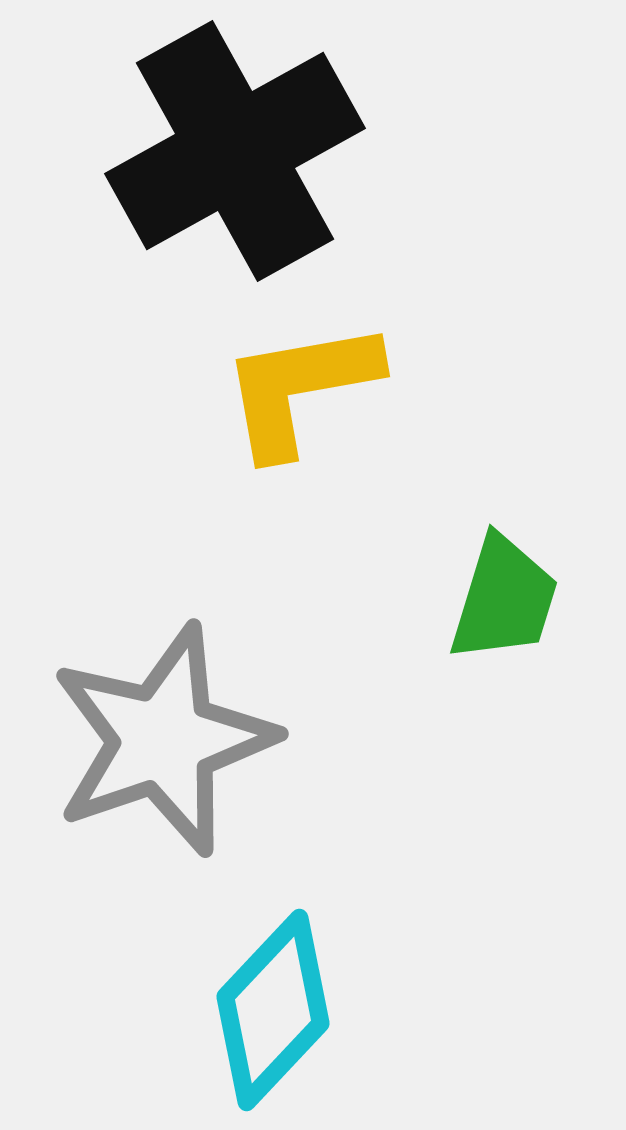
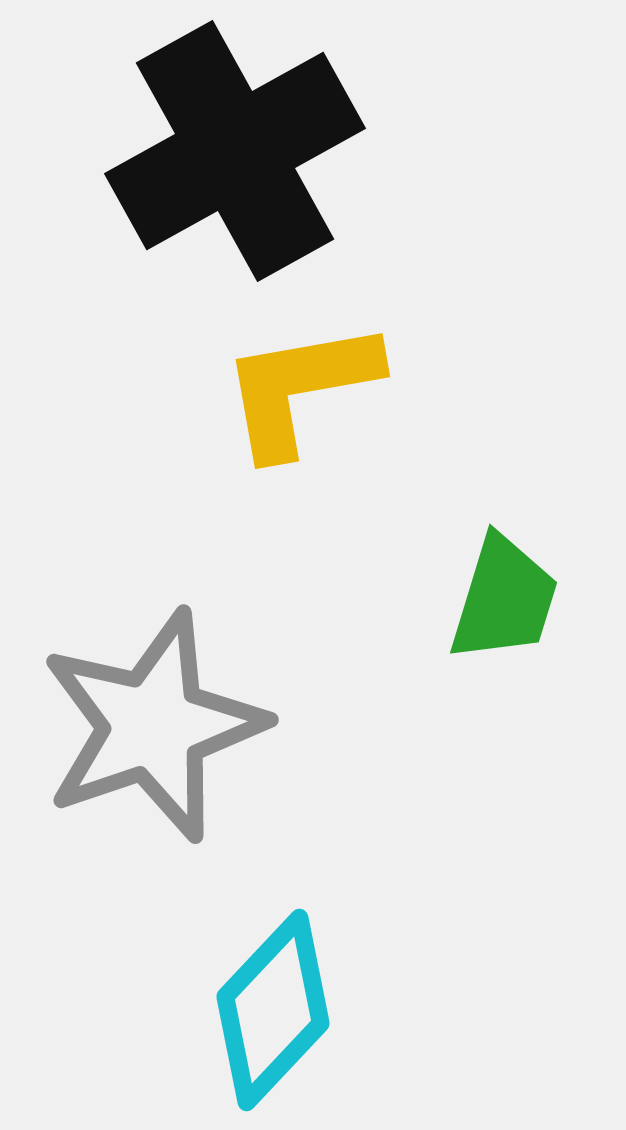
gray star: moved 10 px left, 14 px up
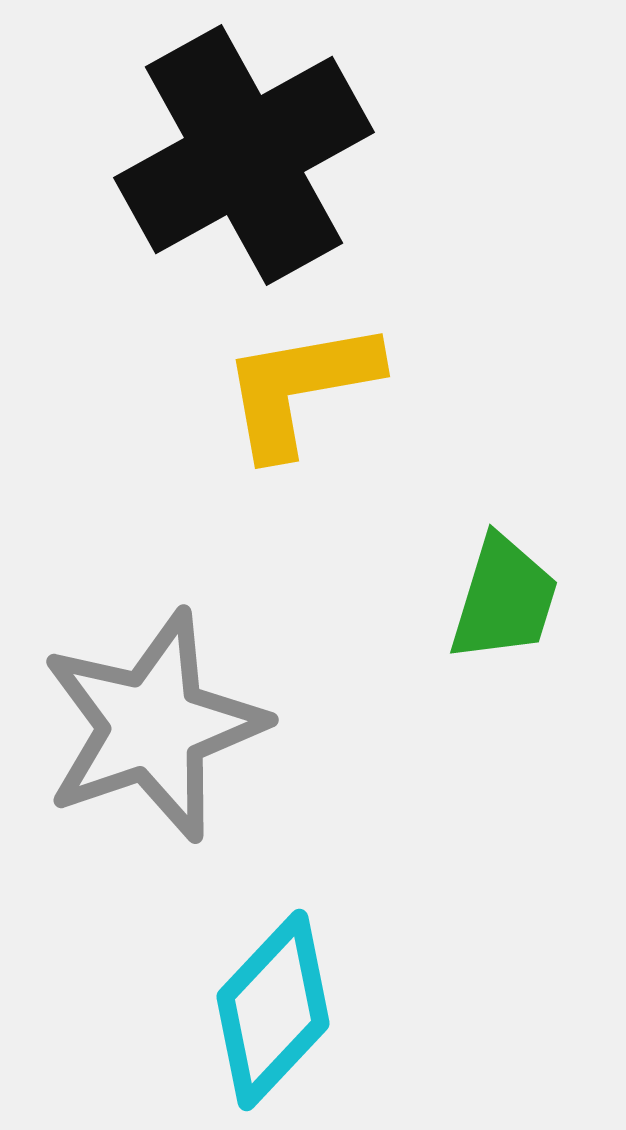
black cross: moved 9 px right, 4 px down
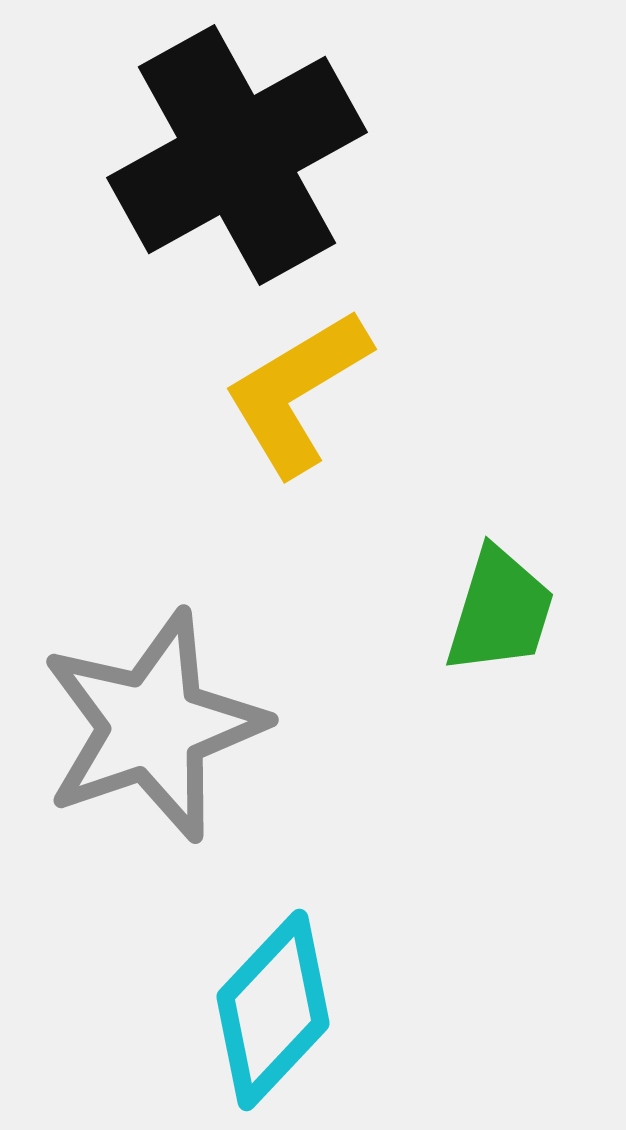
black cross: moved 7 px left
yellow L-shape: moved 3 px left, 4 px down; rotated 21 degrees counterclockwise
green trapezoid: moved 4 px left, 12 px down
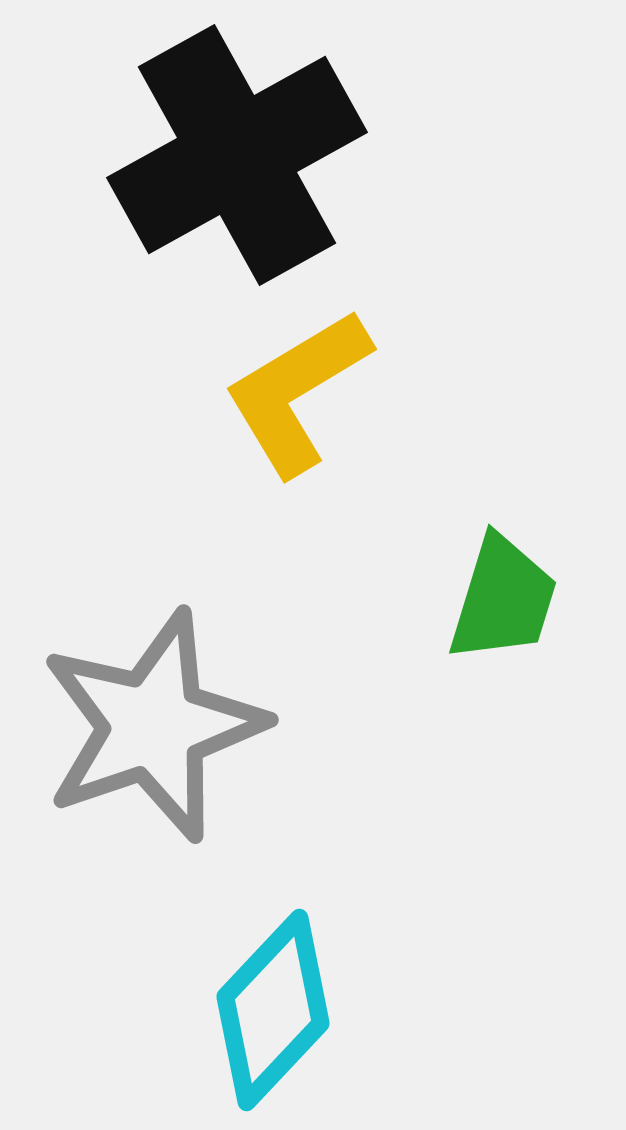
green trapezoid: moved 3 px right, 12 px up
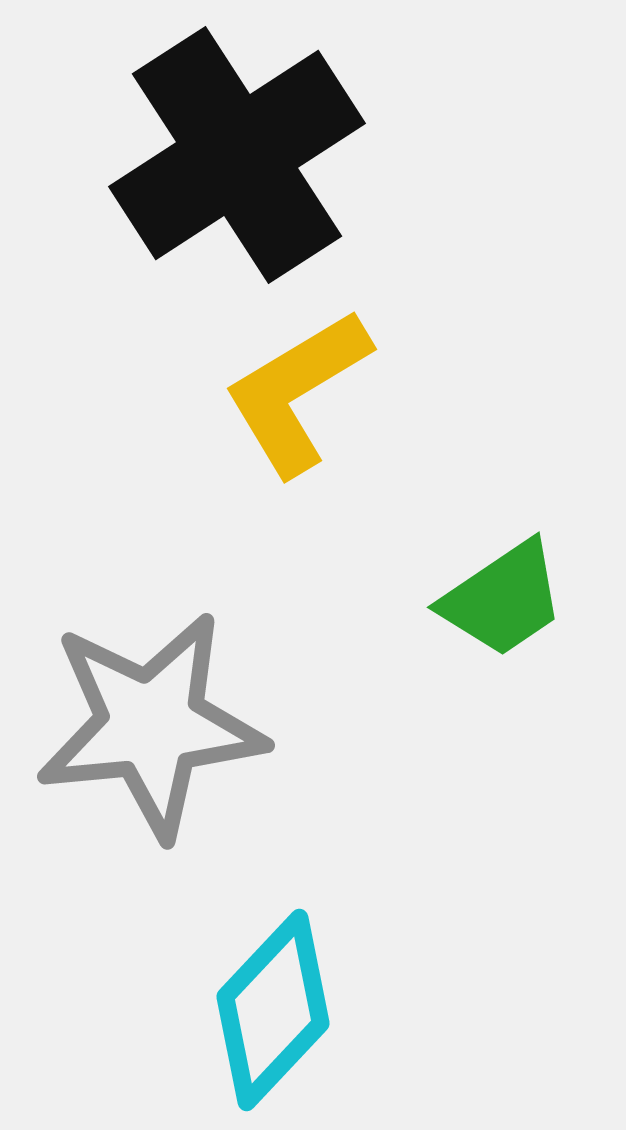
black cross: rotated 4 degrees counterclockwise
green trapezoid: rotated 39 degrees clockwise
gray star: moved 2 px left, 1 px up; rotated 13 degrees clockwise
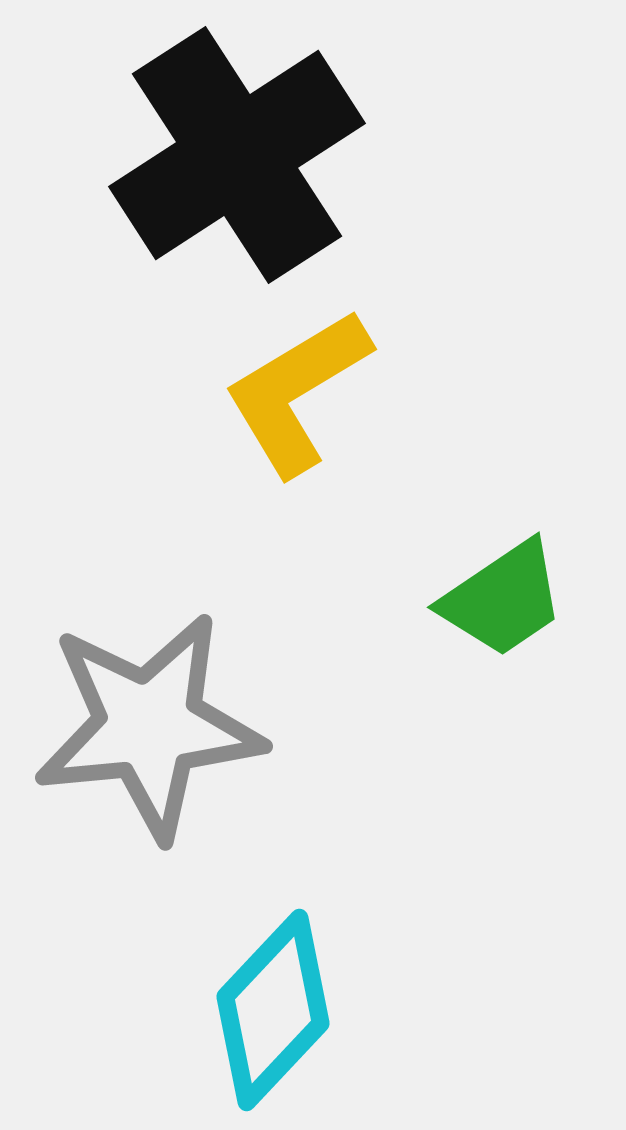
gray star: moved 2 px left, 1 px down
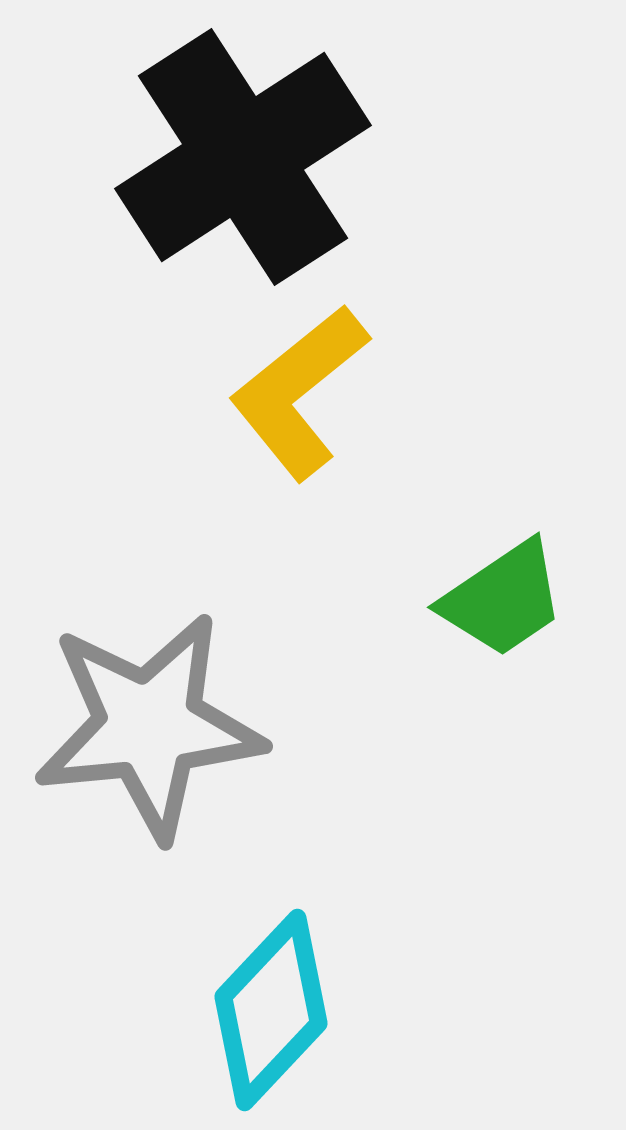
black cross: moved 6 px right, 2 px down
yellow L-shape: moved 2 px right; rotated 8 degrees counterclockwise
cyan diamond: moved 2 px left
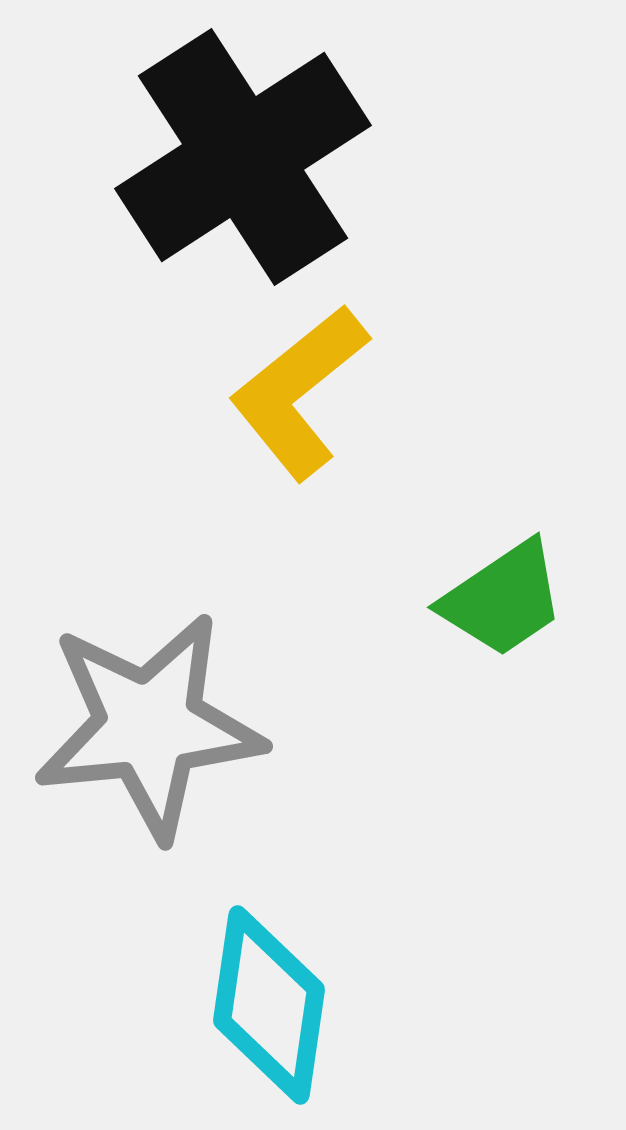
cyan diamond: moved 2 px left, 5 px up; rotated 35 degrees counterclockwise
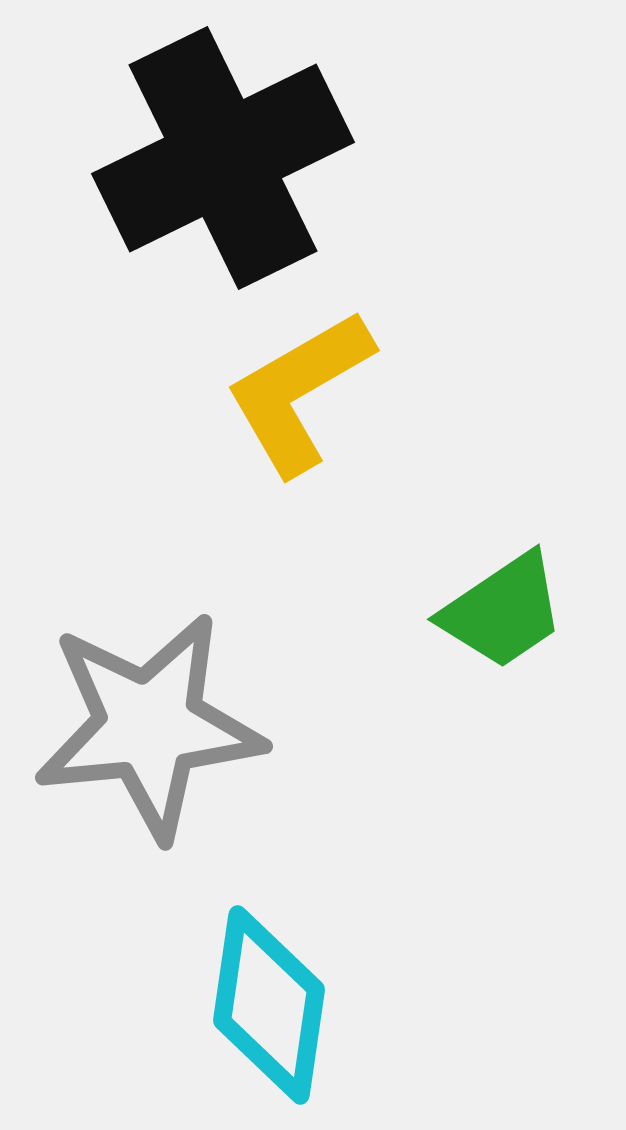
black cross: moved 20 px left, 1 px down; rotated 7 degrees clockwise
yellow L-shape: rotated 9 degrees clockwise
green trapezoid: moved 12 px down
